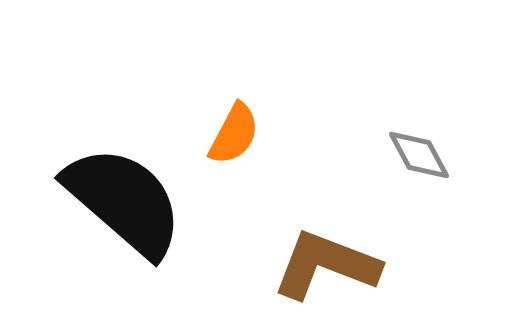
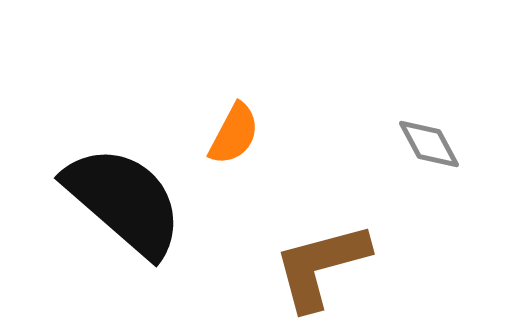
gray diamond: moved 10 px right, 11 px up
brown L-shape: moved 5 px left, 1 px down; rotated 36 degrees counterclockwise
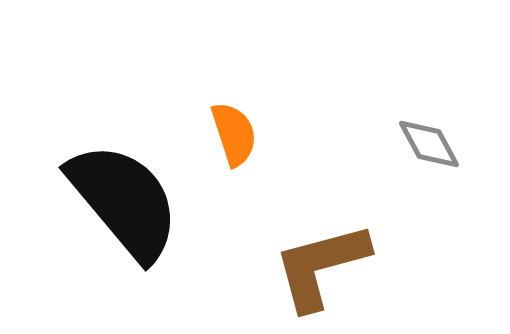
orange semicircle: rotated 46 degrees counterclockwise
black semicircle: rotated 9 degrees clockwise
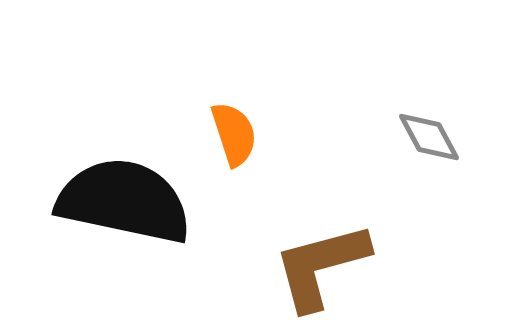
gray diamond: moved 7 px up
black semicircle: rotated 38 degrees counterclockwise
